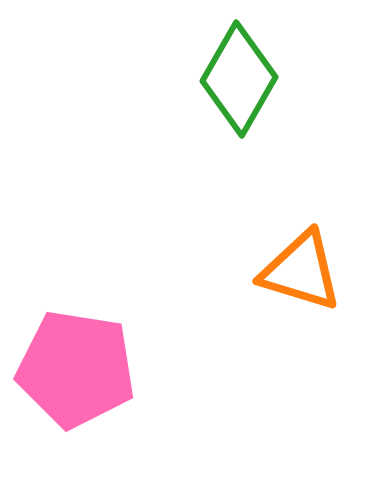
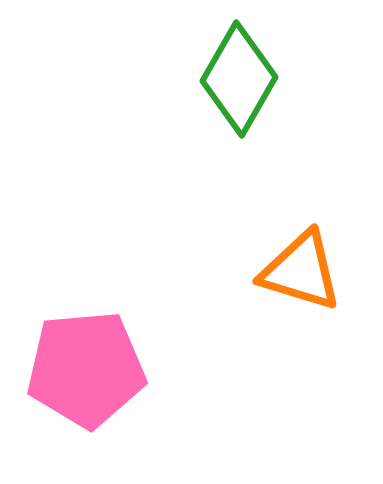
pink pentagon: moved 10 px right; rotated 14 degrees counterclockwise
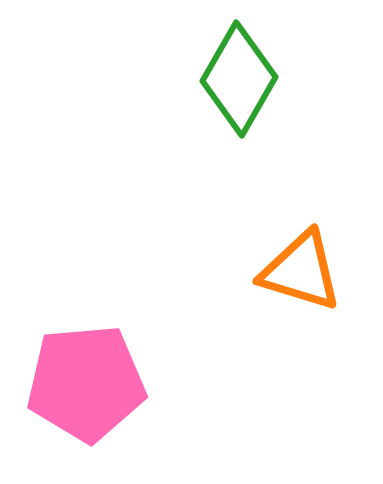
pink pentagon: moved 14 px down
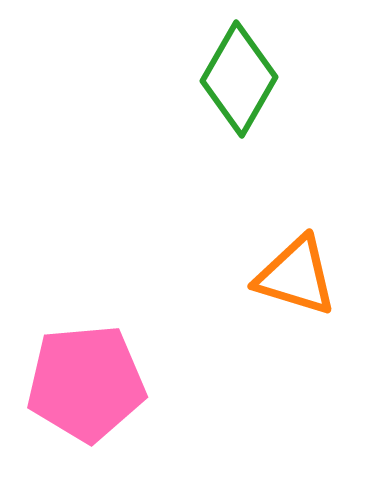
orange triangle: moved 5 px left, 5 px down
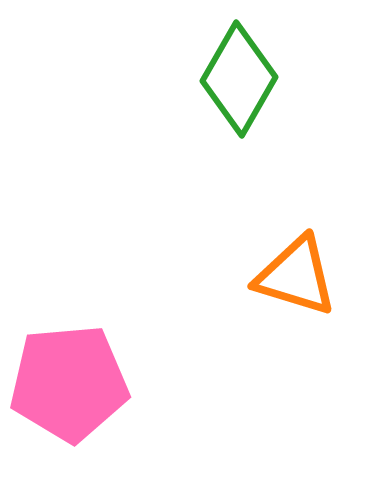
pink pentagon: moved 17 px left
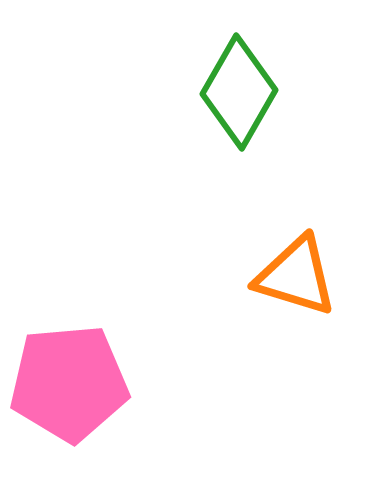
green diamond: moved 13 px down
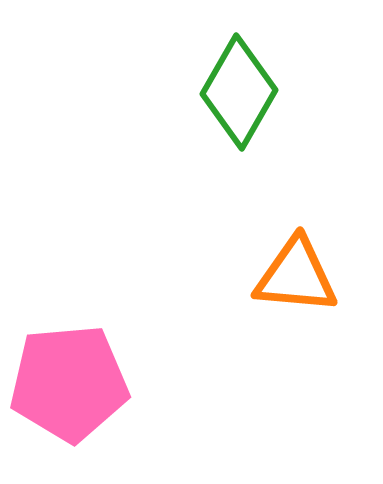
orange triangle: rotated 12 degrees counterclockwise
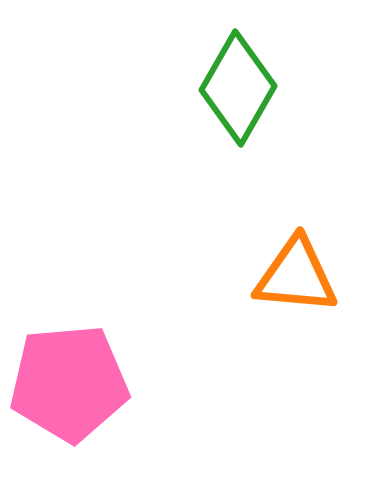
green diamond: moved 1 px left, 4 px up
